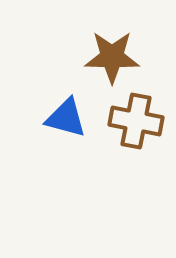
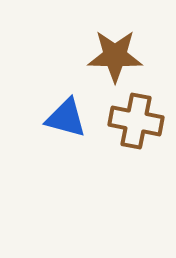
brown star: moved 3 px right, 1 px up
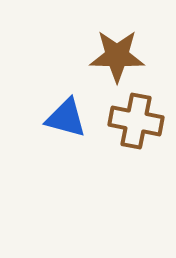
brown star: moved 2 px right
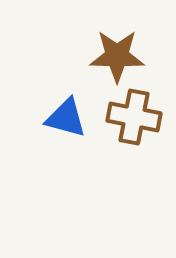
brown cross: moved 2 px left, 4 px up
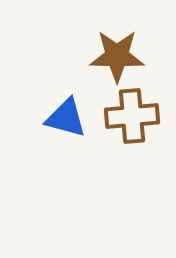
brown cross: moved 2 px left, 1 px up; rotated 16 degrees counterclockwise
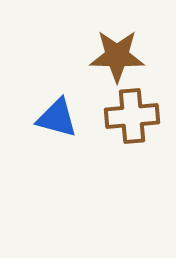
blue triangle: moved 9 px left
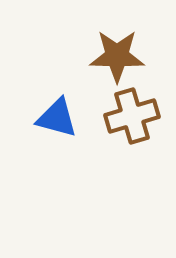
brown cross: rotated 12 degrees counterclockwise
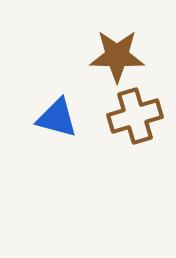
brown cross: moved 3 px right
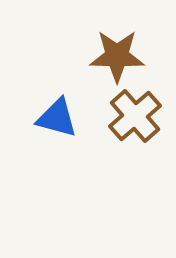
brown cross: rotated 24 degrees counterclockwise
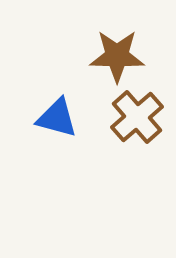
brown cross: moved 2 px right, 1 px down
